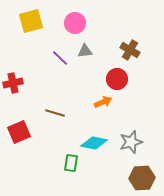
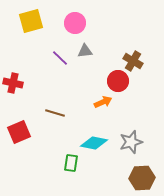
brown cross: moved 3 px right, 11 px down
red circle: moved 1 px right, 2 px down
red cross: rotated 24 degrees clockwise
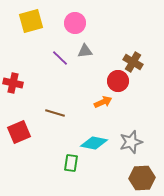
brown cross: moved 1 px down
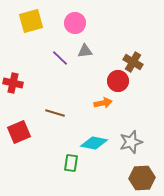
orange arrow: moved 1 px down; rotated 12 degrees clockwise
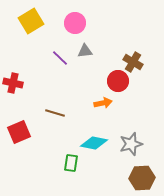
yellow square: rotated 15 degrees counterclockwise
gray star: moved 2 px down
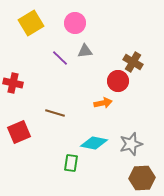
yellow square: moved 2 px down
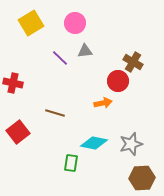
red square: moved 1 px left; rotated 15 degrees counterclockwise
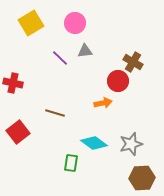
cyan diamond: rotated 24 degrees clockwise
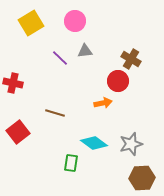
pink circle: moved 2 px up
brown cross: moved 2 px left, 3 px up
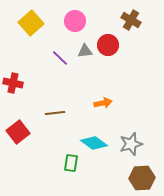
yellow square: rotated 10 degrees counterclockwise
brown cross: moved 39 px up
red circle: moved 10 px left, 36 px up
brown line: rotated 24 degrees counterclockwise
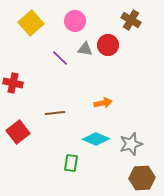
gray triangle: moved 2 px up; rotated 14 degrees clockwise
cyan diamond: moved 2 px right, 4 px up; rotated 12 degrees counterclockwise
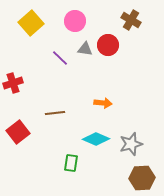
red cross: rotated 30 degrees counterclockwise
orange arrow: rotated 18 degrees clockwise
